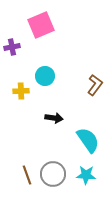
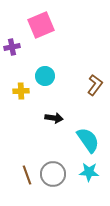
cyan star: moved 3 px right, 3 px up
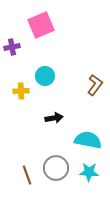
black arrow: rotated 18 degrees counterclockwise
cyan semicircle: rotated 44 degrees counterclockwise
gray circle: moved 3 px right, 6 px up
